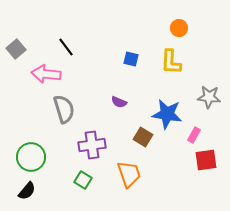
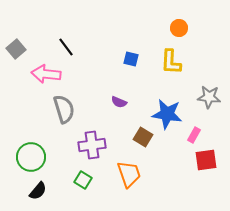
black semicircle: moved 11 px right
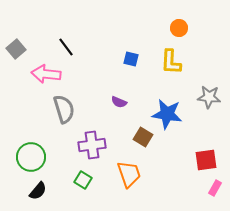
pink rectangle: moved 21 px right, 53 px down
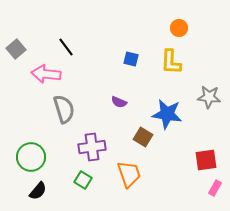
purple cross: moved 2 px down
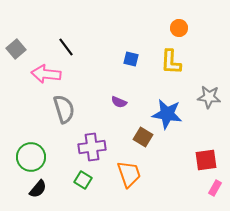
black semicircle: moved 2 px up
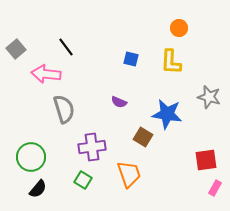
gray star: rotated 10 degrees clockwise
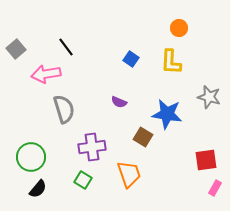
blue square: rotated 21 degrees clockwise
pink arrow: rotated 16 degrees counterclockwise
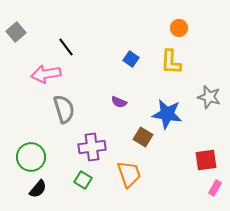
gray square: moved 17 px up
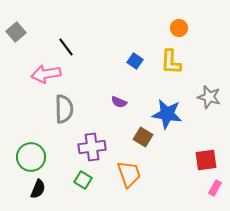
blue square: moved 4 px right, 2 px down
gray semicircle: rotated 16 degrees clockwise
black semicircle: rotated 18 degrees counterclockwise
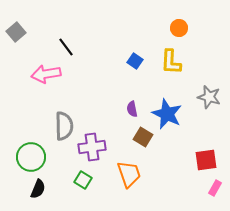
purple semicircle: moved 13 px right, 7 px down; rotated 56 degrees clockwise
gray semicircle: moved 17 px down
blue star: rotated 16 degrees clockwise
